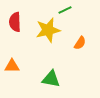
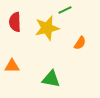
yellow star: moved 1 px left, 2 px up
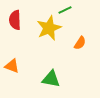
red semicircle: moved 2 px up
yellow star: moved 2 px right; rotated 10 degrees counterclockwise
orange triangle: rotated 21 degrees clockwise
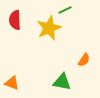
orange semicircle: moved 4 px right, 17 px down
orange triangle: moved 17 px down
green triangle: moved 11 px right, 3 px down
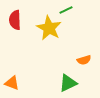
green line: moved 1 px right
yellow star: rotated 20 degrees counterclockwise
orange semicircle: rotated 40 degrees clockwise
green triangle: moved 6 px right, 1 px down; rotated 36 degrees counterclockwise
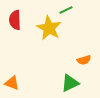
green triangle: moved 2 px right
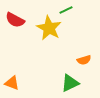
red semicircle: rotated 60 degrees counterclockwise
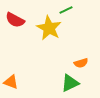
orange semicircle: moved 3 px left, 3 px down
orange triangle: moved 1 px left, 1 px up
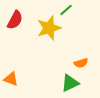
green line: rotated 16 degrees counterclockwise
red semicircle: rotated 90 degrees counterclockwise
yellow star: rotated 25 degrees clockwise
orange triangle: moved 3 px up
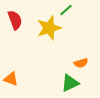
red semicircle: rotated 48 degrees counterclockwise
